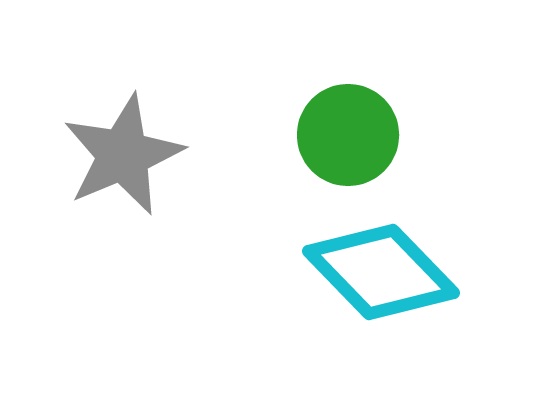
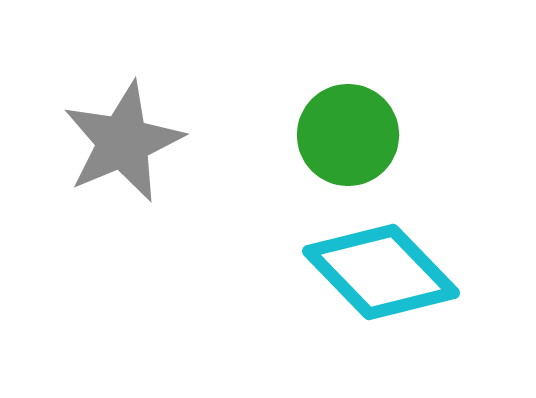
gray star: moved 13 px up
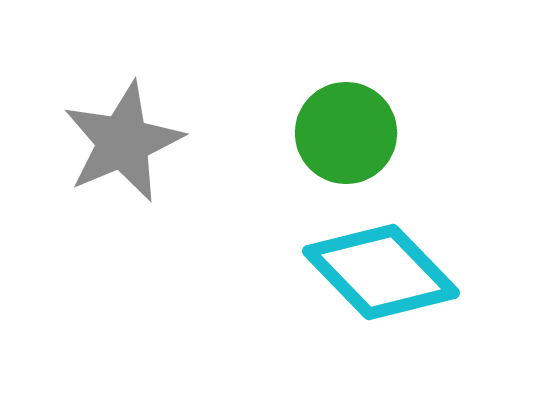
green circle: moved 2 px left, 2 px up
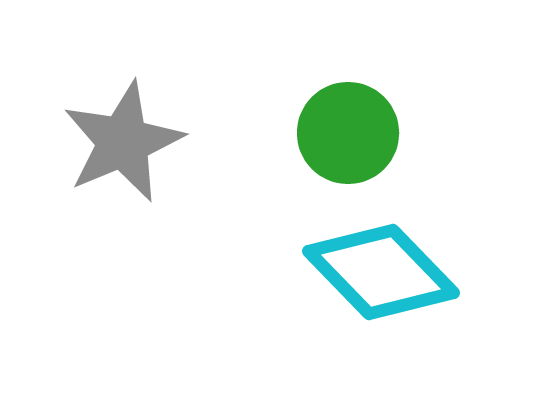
green circle: moved 2 px right
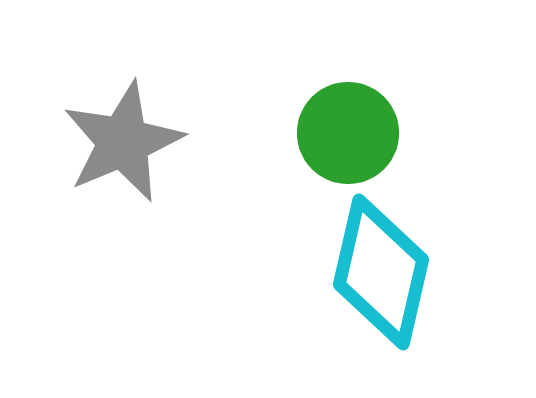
cyan diamond: rotated 57 degrees clockwise
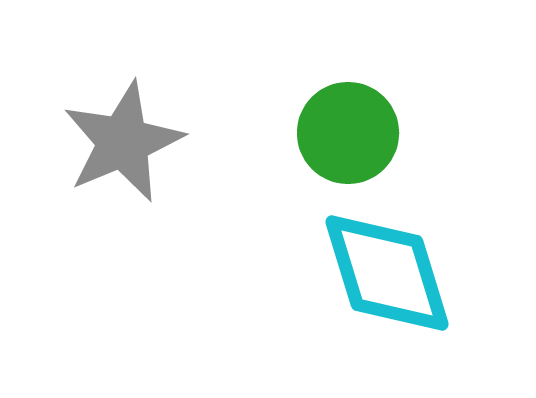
cyan diamond: moved 6 px right, 1 px down; rotated 30 degrees counterclockwise
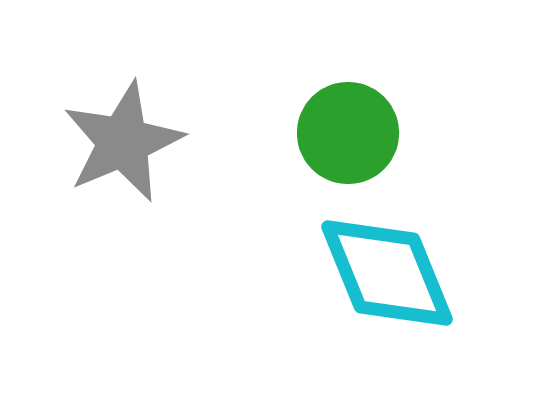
cyan diamond: rotated 5 degrees counterclockwise
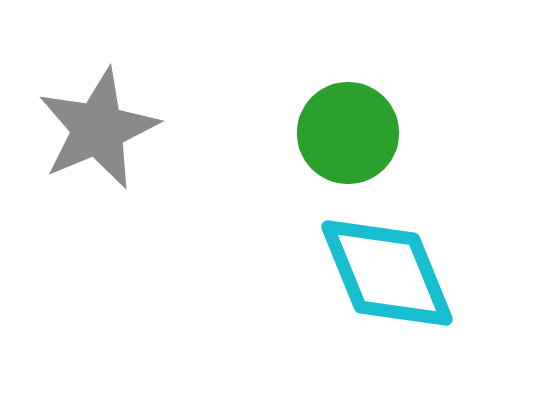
gray star: moved 25 px left, 13 px up
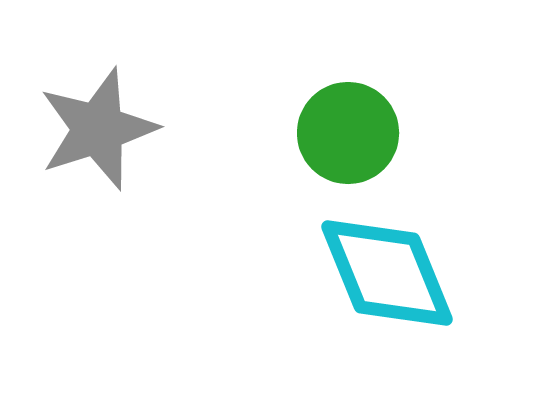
gray star: rotated 5 degrees clockwise
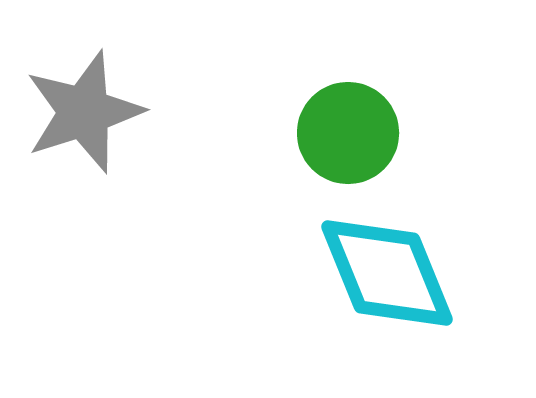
gray star: moved 14 px left, 17 px up
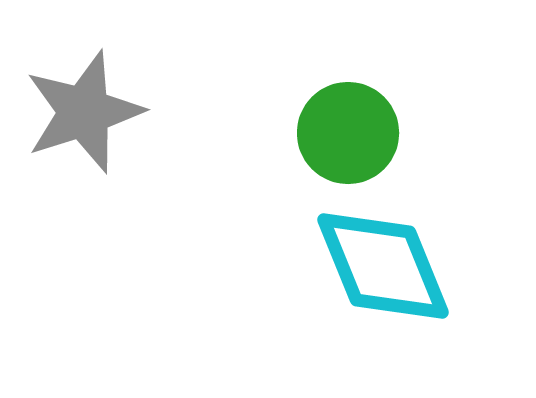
cyan diamond: moved 4 px left, 7 px up
